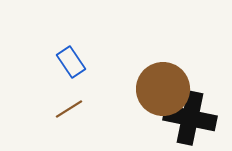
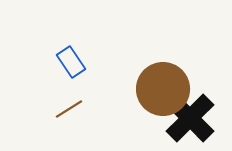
black cross: rotated 33 degrees clockwise
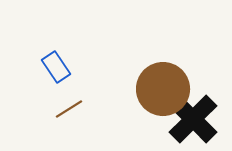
blue rectangle: moved 15 px left, 5 px down
black cross: moved 3 px right, 1 px down
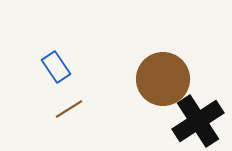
brown circle: moved 10 px up
black cross: moved 5 px right, 2 px down; rotated 12 degrees clockwise
